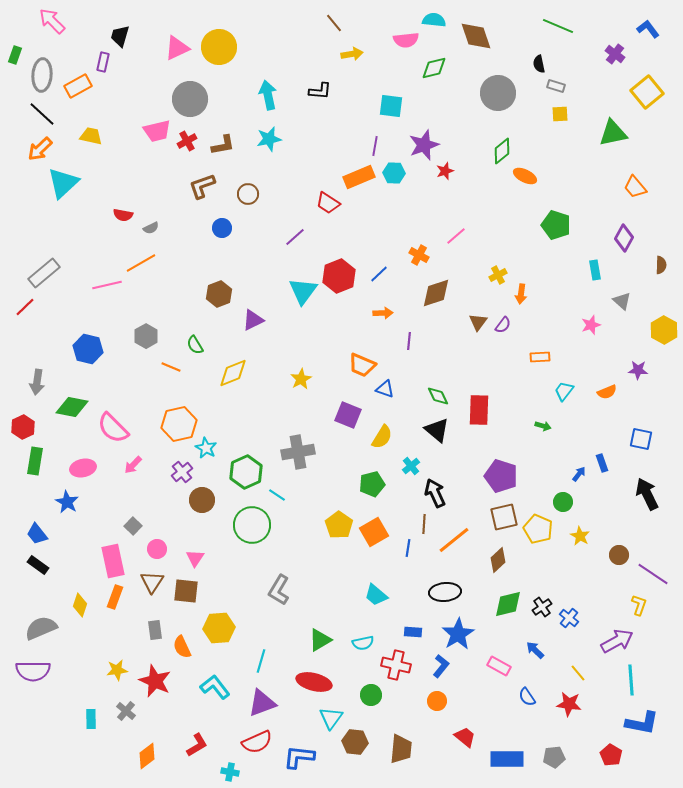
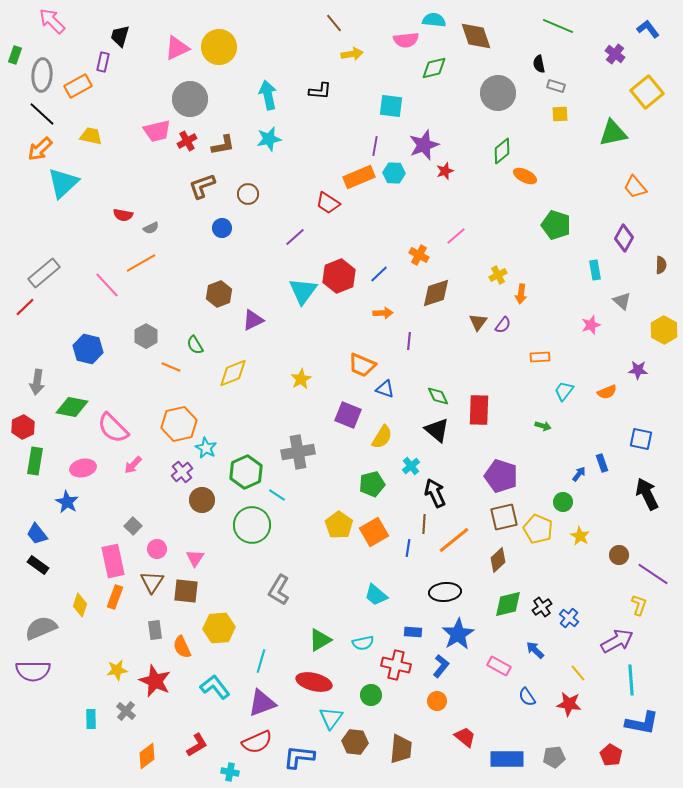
pink line at (107, 285): rotated 60 degrees clockwise
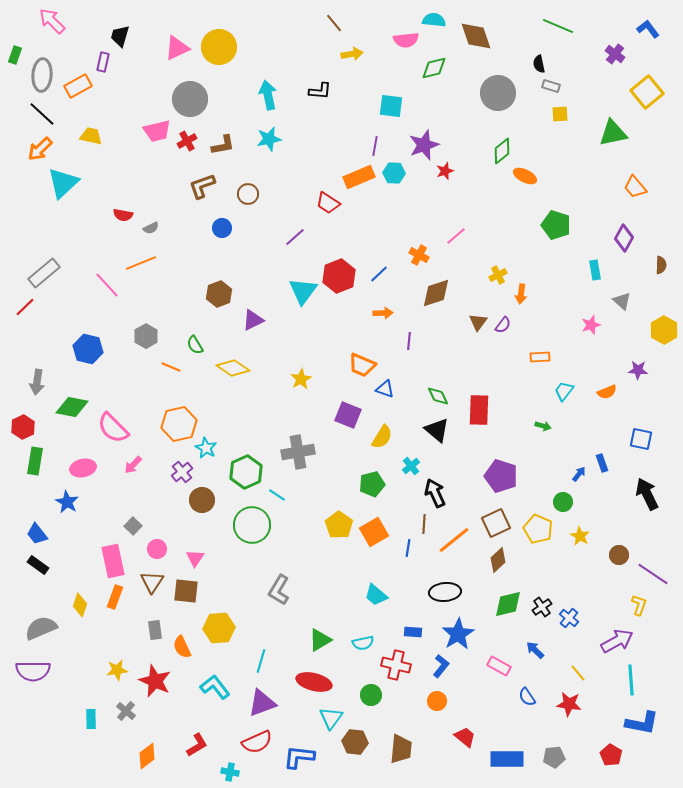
gray rectangle at (556, 86): moved 5 px left
orange line at (141, 263): rotated 8 degrees clockwise
yellow diamond at (233, 373): moved 5 px up; rotated 56 degrees clockwise
brown square at (504, 517): moved 8 px left, 6 px down; rotated 12 degrees counterclockwise
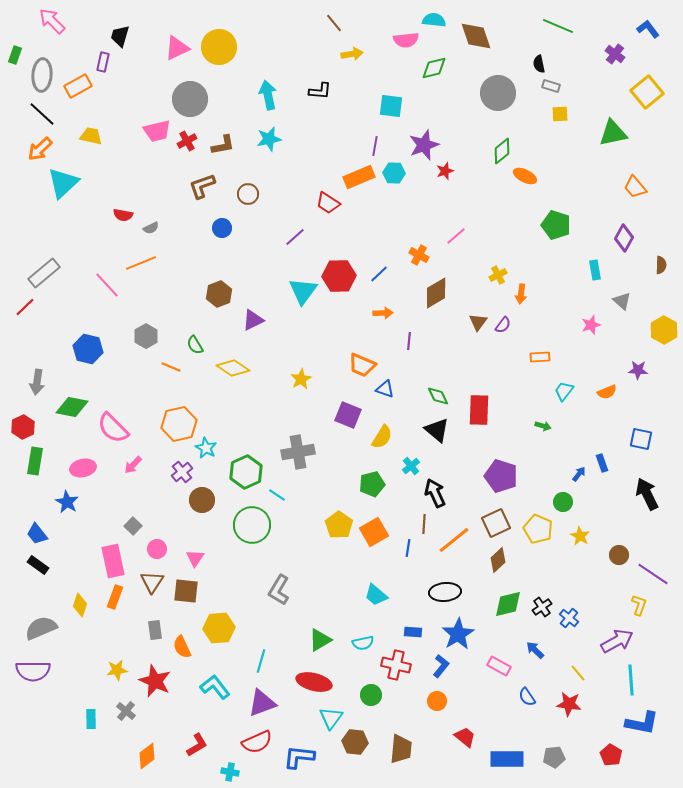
red hexagon at (339, 276): rotated 20 degrees clockwise
brown diamond at (436, 293): rotated 12 degrees counterclockwise
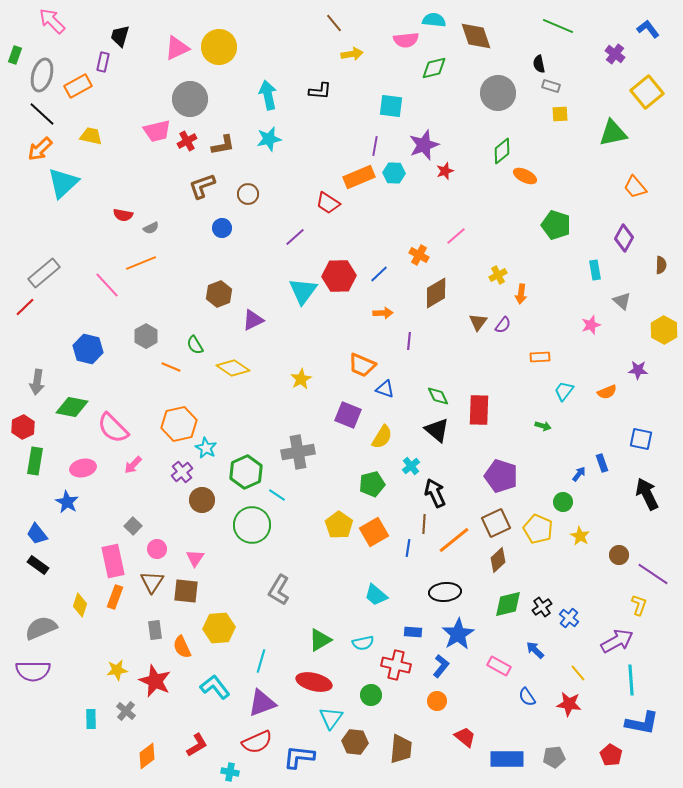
gray ellipse at (42, 75): rotated 12 degrees clockwise
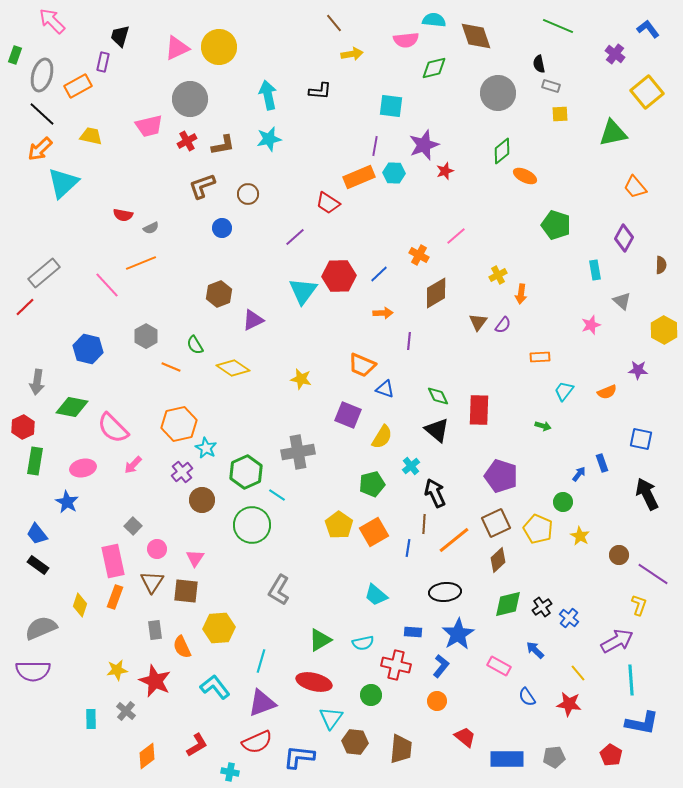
pink trapezoid at (157, 131): moved 8 px left, 5 px up
yellow star at (301, 379): rotated 30 degrees counterclockwise
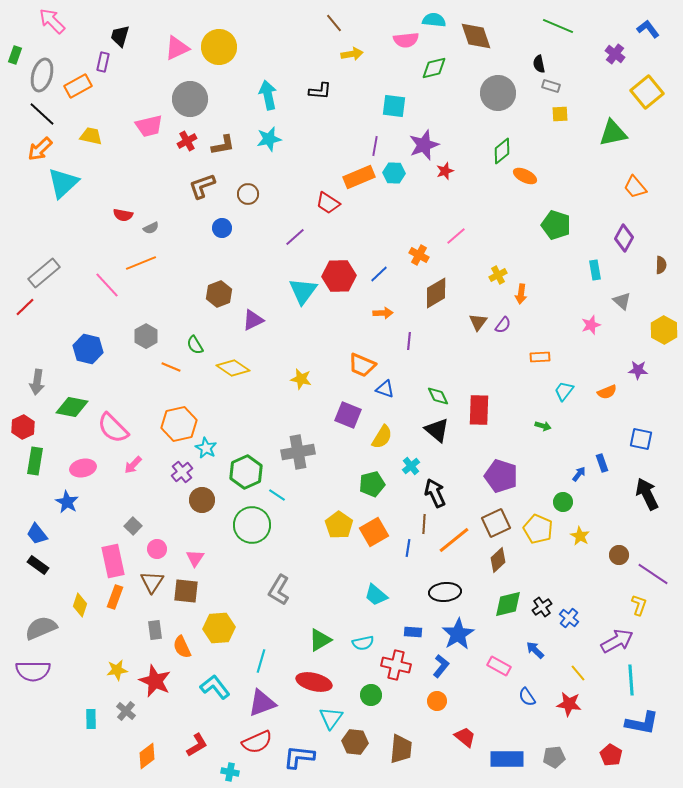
cyan square at (391, 106): moved 3 px right
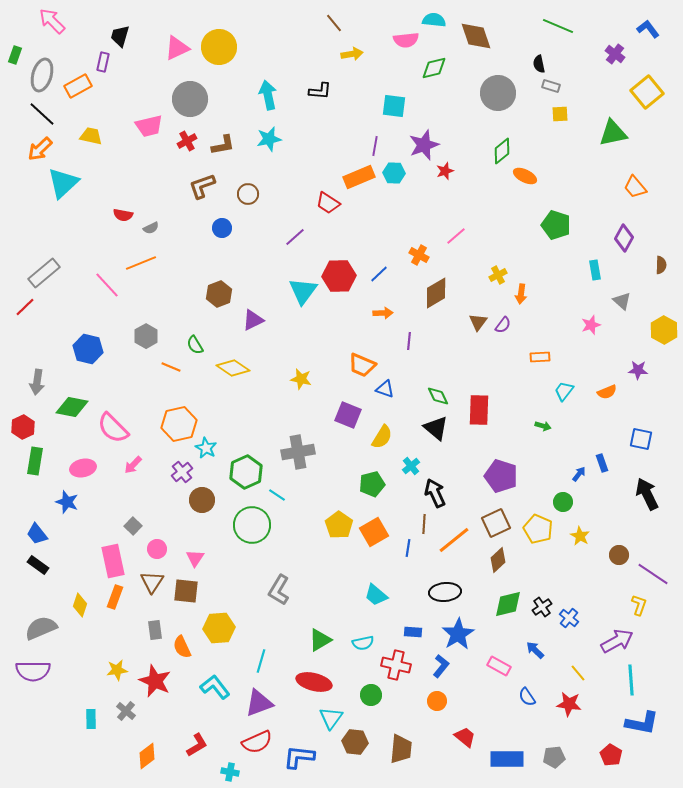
black triangle at (437, 430): moved 1 px left, 2 px up
blue star at (67, 502): rotated 10 degrees counterclockwise
purple triangle at (262, 703): moved 3 px left
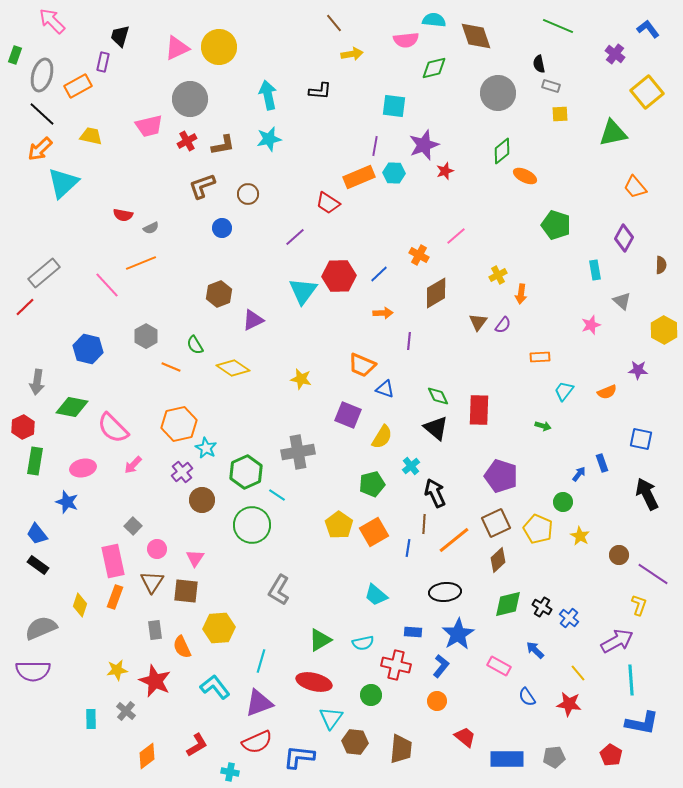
black cross at (542, 607): rotated 24 degrees counterclockwise
